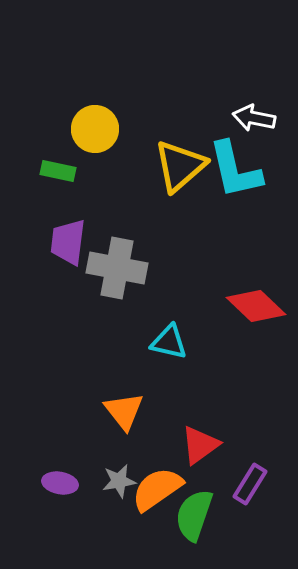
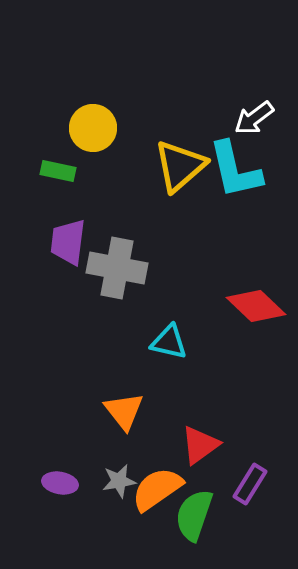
white arrow: rotated 48 degrees counterclockwise
yellow circle: moved 2 px left, 1 px up
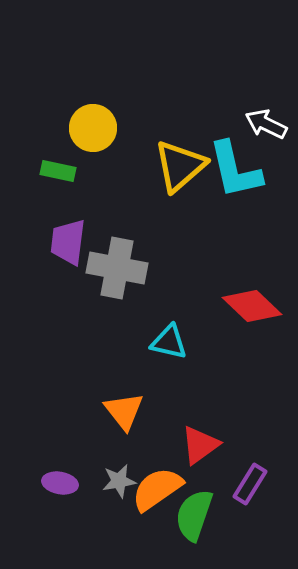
white arrow: moved 12 px right, 6 px down; rotated 63 degrees clockwise
red diamond: moved 4 px left
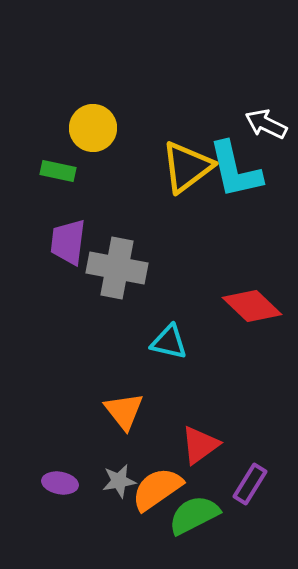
yellow triangle: moved 7 px right, 1 px down; rotated 4 degrees clockwise
green semicircle: rotated 44 degrees clockwise
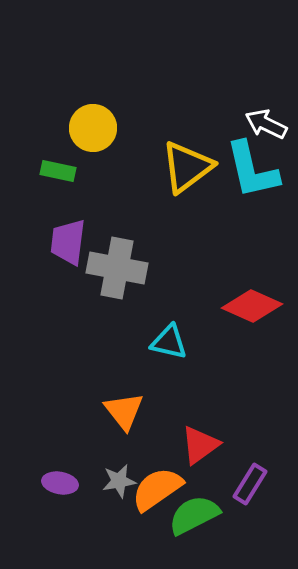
cyan L-shape: moved 17 px right
red diamond: rotated 20 degrees counterclockwise
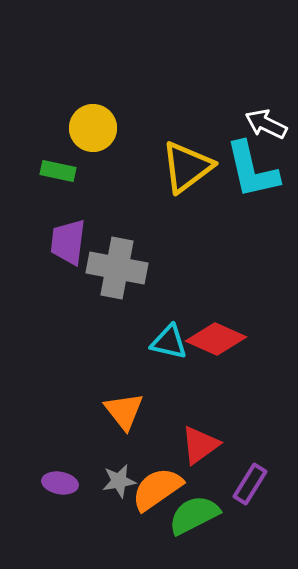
red diamond: moved 36 px left, 33 px down
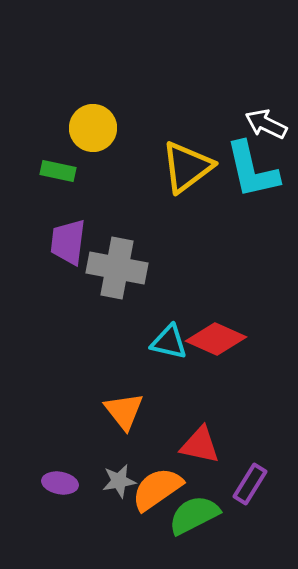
red triangle: rotated 48 degrees clockwise
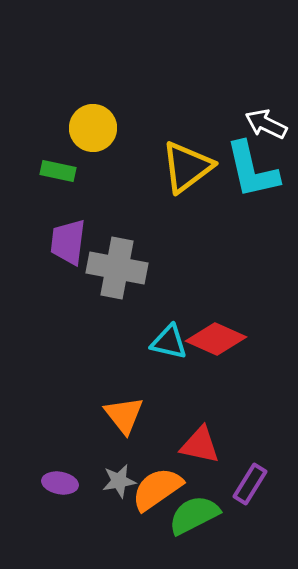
orange triangle: moved 4 px down
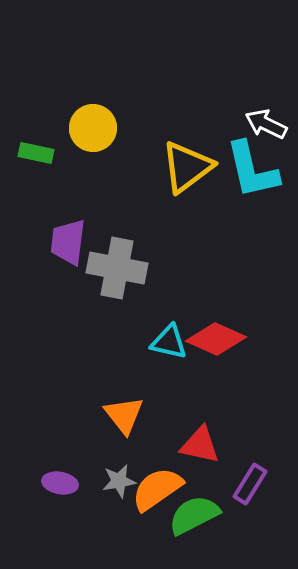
green rectangle: moved 22 px left, 18 px up
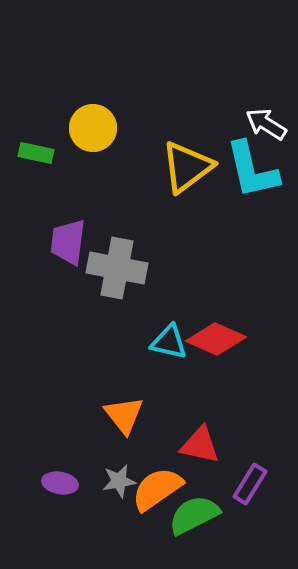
white arrow: rotated 6 degrees clockwise
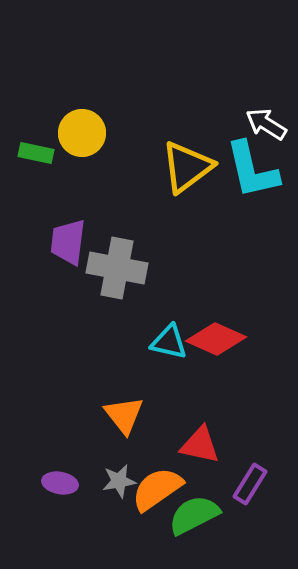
yellow circle: moved 11 px left, 5 px down
